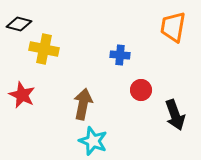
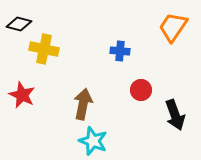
orange trapezoid: rotated 24 degrees clockwise
blue cross: moved 4 px up
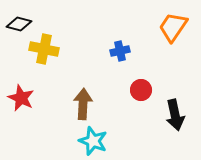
blue cross: rotated 18 degrees counterclockwise
red star: moved 1 px left, 3 px down
brown arrow: rotated 8 degrees counterclockwise
black arrow: rotated 8 degrees clockwise
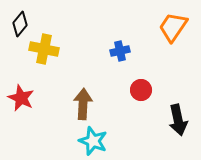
black diamond: moved 1 px right; rotated 65 degrees counterclockwise
black arrow: moved 3 px right, 5 px down
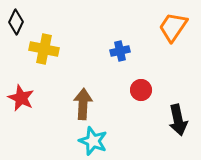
black diamond: moved 4 px left, 2 px up; rotated 15 degrees counterclockwise
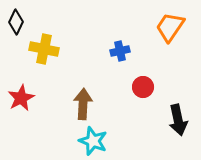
orange trapezoid: moved 3 px left
red circle: moved 2 px right, 3 px up
red star: rotated 20 degrees clockwise
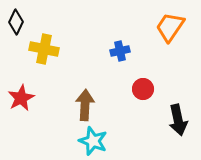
red circle: moved 2 px down
brown arrow: moved 2 px right, 1 px down
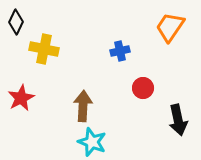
red circle: moved 1 px up
brown arrow: moved 2 px left, 1 px down
cyan star: moved 1 px left, 1 px down
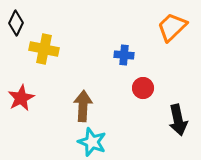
black diamond: moved 1 px down
orange trapezoid: moved 2 px right; rotated 12 degrees clockwise
blue cross: moved 4 px right, 4 px down; rotated 18 degrees clockwise
